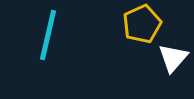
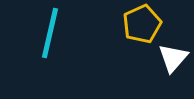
cyan line: moved 2 px right, 2 px up
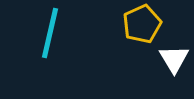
white triangle: moved 1 px right, 1 px down; rotated 12 degrees counterclockwise
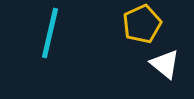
white triangle: moved 9 px left, 5 px down; rotated 20 degrees counterclockwise
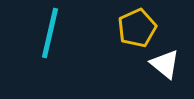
yellow pentagon: moved 5 px left, 4 px down
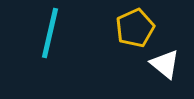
yellow pentagon: moved 2 px left
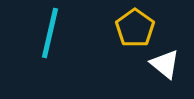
yellow pentagon: rotated 12 degrees counterclockwise
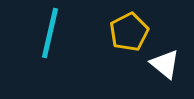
yellow pentagon: moved 6 px left, 4 px down; rotated 9 degrees clockwise
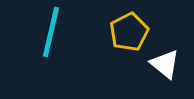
cyan line: moved 1 px right, 1 px up
